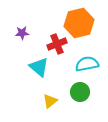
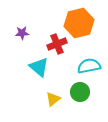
cyan semicircle: moved 2 px right, 2 px down
yellow triangle: moved 3 px right, 2 px up
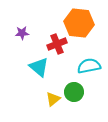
orange hexagon: rotated 20 degrees clockwise
green circle: moved 6 px left
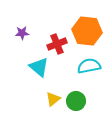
orange hexagon: moved 8 px right, 8 px down
green circle: moved 2 px right, 9 px down
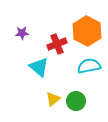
orange hexagon: rotated 20 degrees clockwise
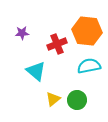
orange hexagon: rotated 20 degrees counterclockwise
cyan triangle: moved 3 px left, 4 px down
green circle: moved 1 px right, 1 px up
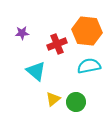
green circle: moved 1 px left, 2 px down
